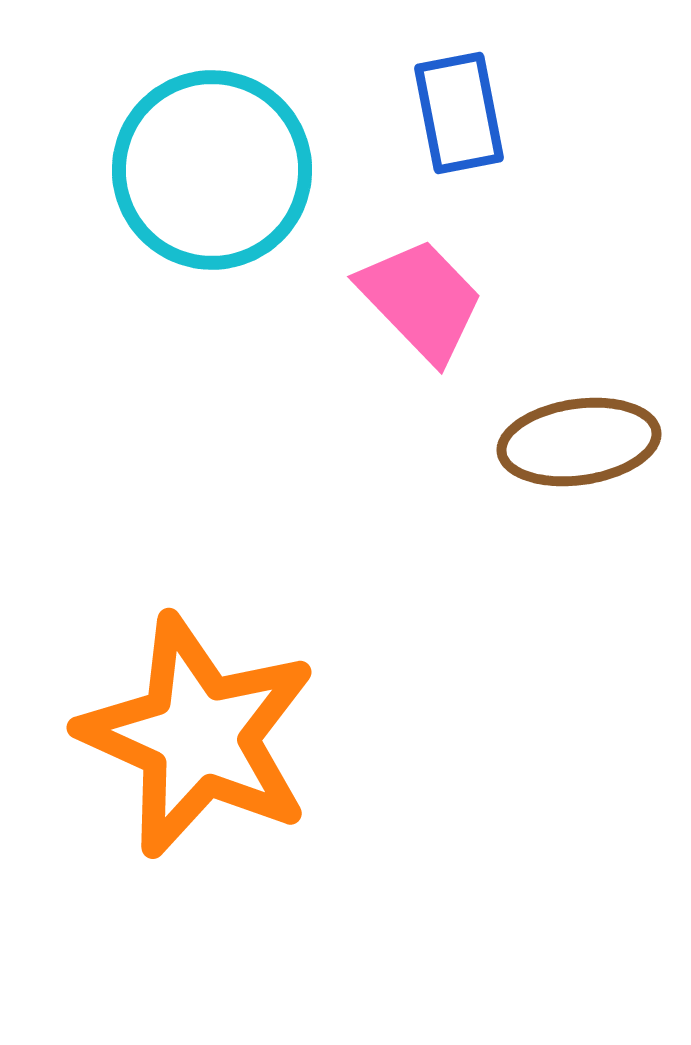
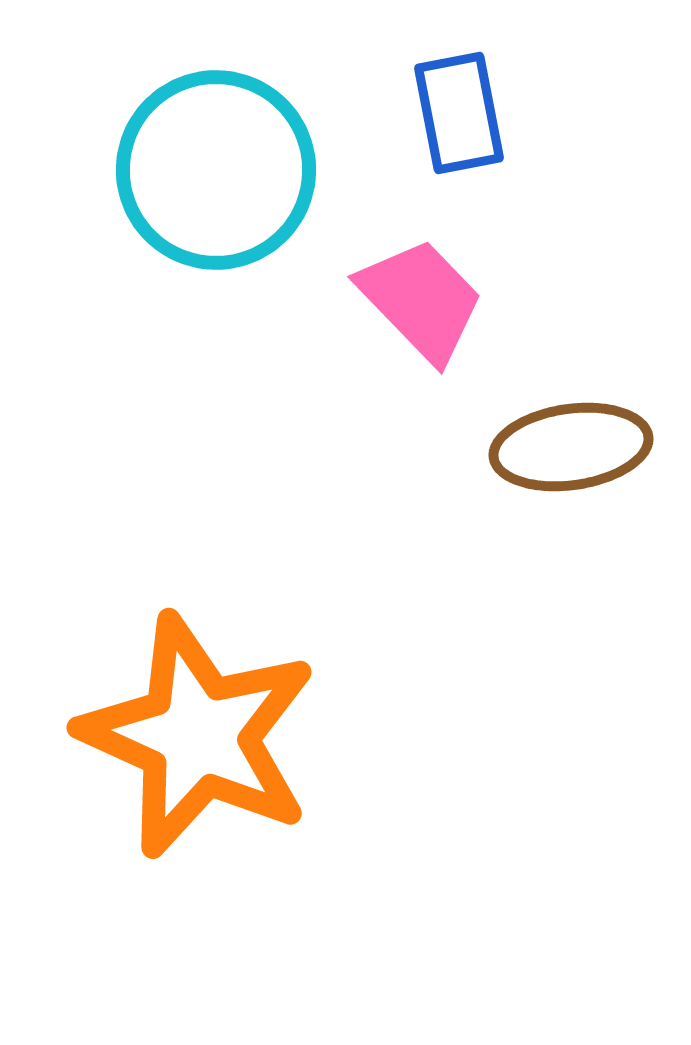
cyan circle: moved 4 px right
brown ellipse: moved 8 px left, 5 px down
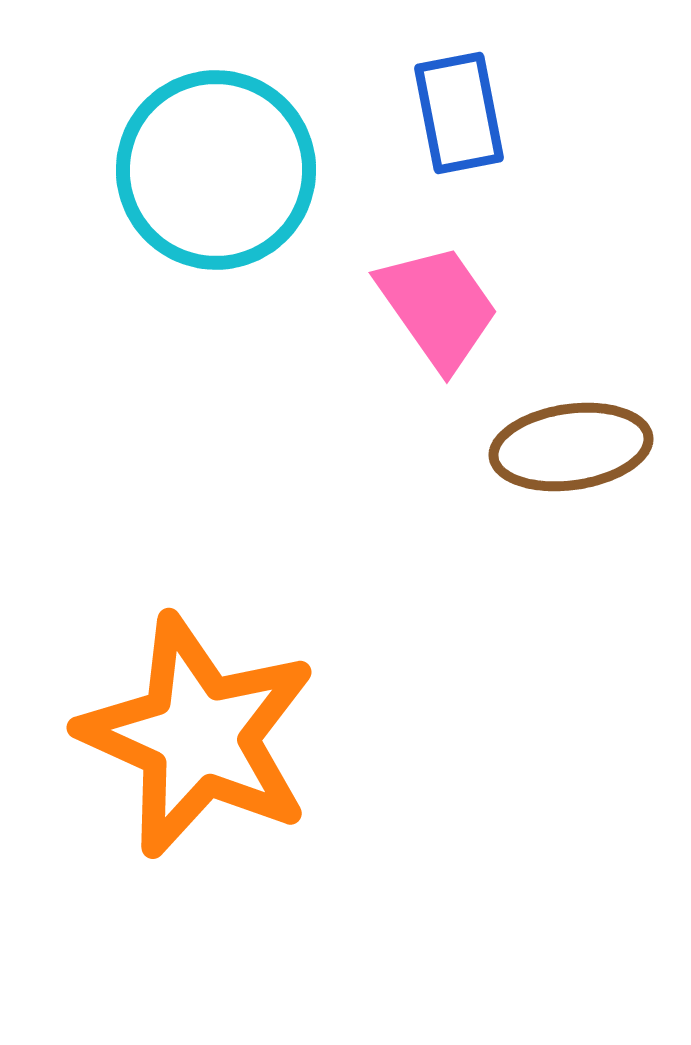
pink trapezoid: moved 17 px right, 7 px down; rotated 9 degrees clockwise
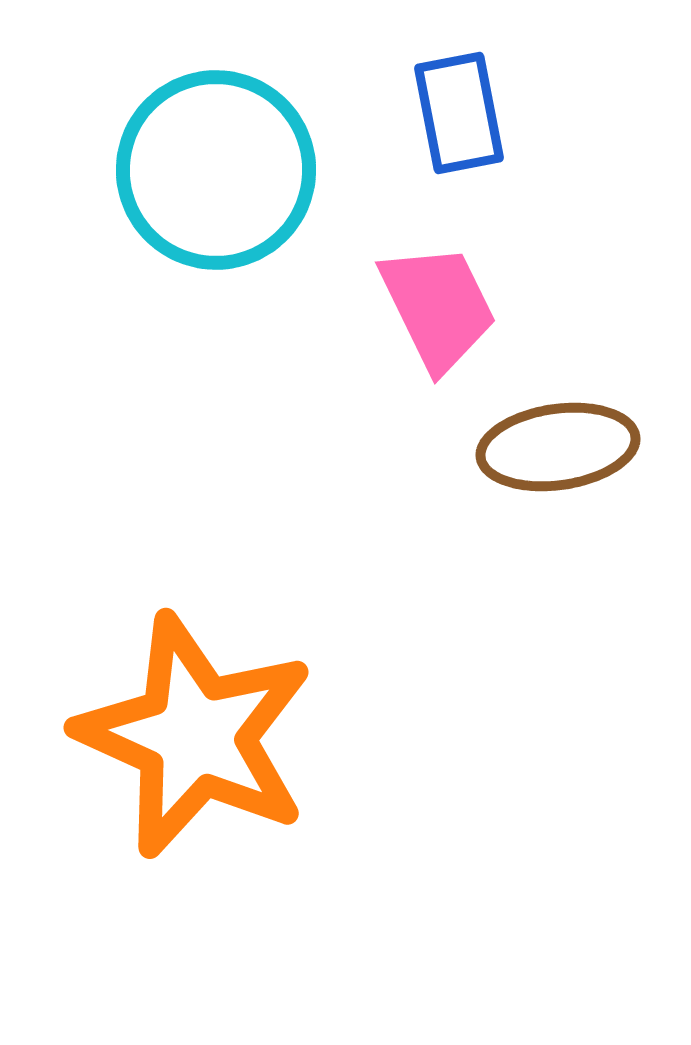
pink trapezoid: rotated 9 degrees clockwise
brown ellipse: moved 13 px left
orange star: moved 3 px left
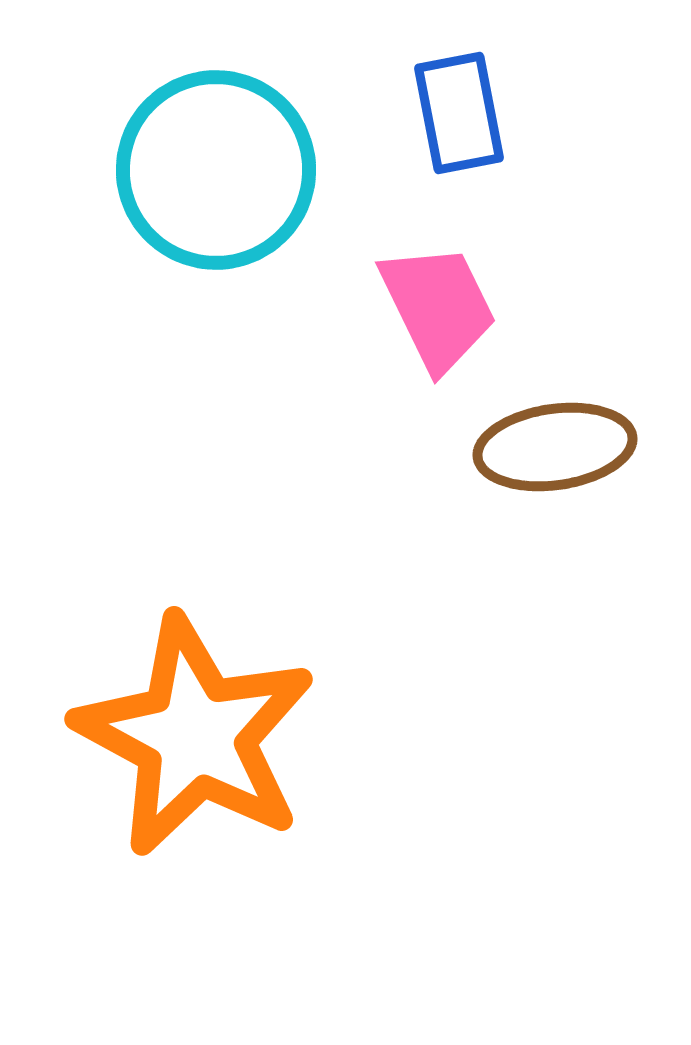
brown ellipse: moved 3 px left
orange star: rotated 4 degrees clockwise
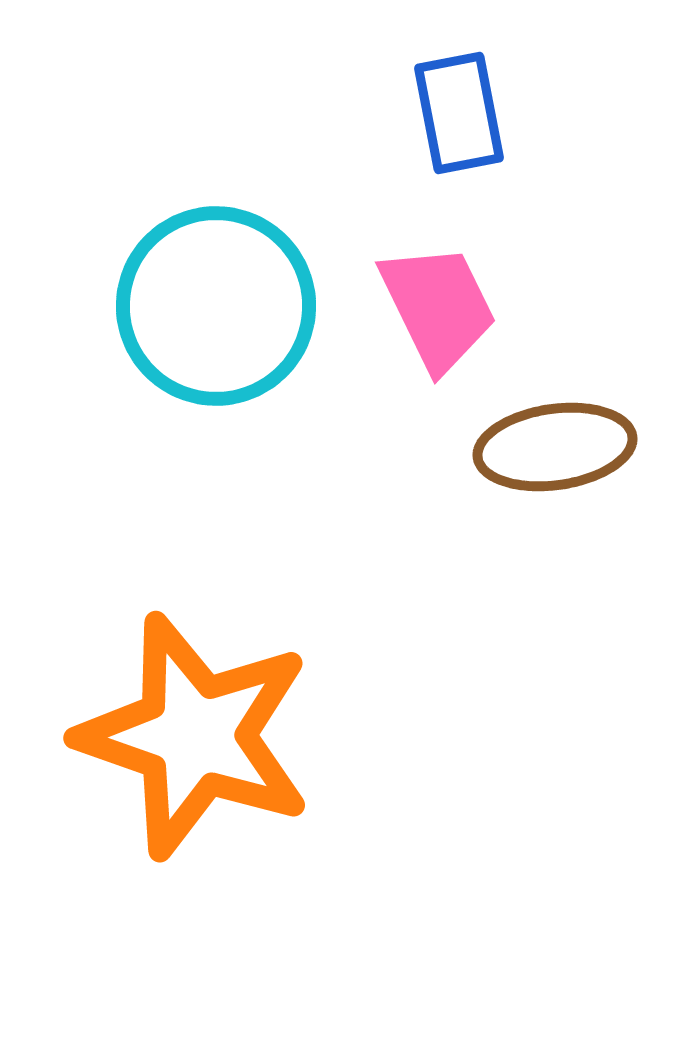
cyan circle: moved 136 px down
orange star: rotated 9 degrees counterclockwise
